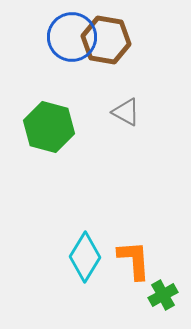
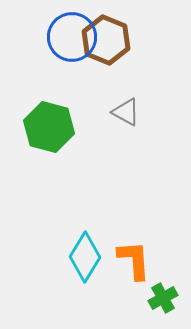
brown hexagon: rotated 12 degrees clockwise
green cross: moved 3 px down
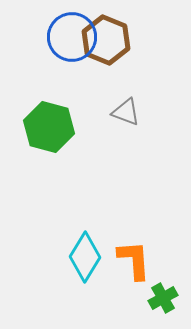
gray triangle: rotated 8 degrees counterclockwise
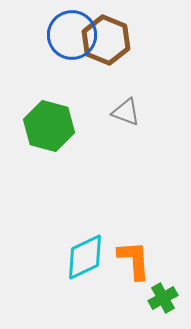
blue circle: moved 2 px up
green hexagon: moved 1 px up
cyan diamond: rotated 33 degrees clockwise
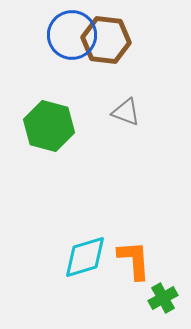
brown hexagon: rotated 15 degrees counterclockwise
cyan diamond: rotated 9 degrees clockwise
